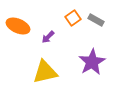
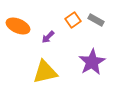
orange square: moved 2 px down
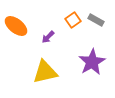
orange ellipse: moved 2 px left; rotated 15 degrees clockwise
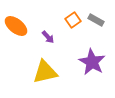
purple arrow: rotated 88 degrees counterclockwise
purple star: rotated 12 degrees counterclockwise
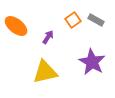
purple arrow: rotated 104 degrees counterclockwise
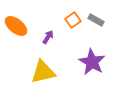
yellow triangle: moved 2 px left
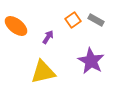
purple star: moved 1 px left, 1 px up
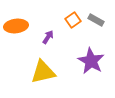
orange ellipse: rotated 45 degrees counterclockwise
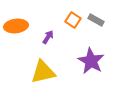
orange square: rotated 21 degrees counterclockwise
